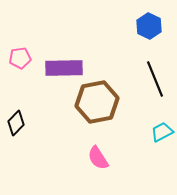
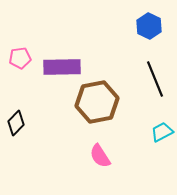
purple rectangle: moved 2 px left, 1 px up
pink semicircle: moved 2 px right, 2 px up
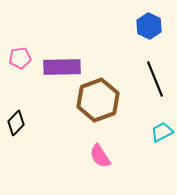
brown hexagon: moved 1 px right, 2 px up; rotated 9 degrees counterclockwise
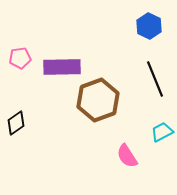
black diamond: rotated 10 degrees clockwise
pink semicircle: moved 27 px right
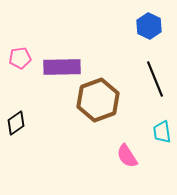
cyan trapezoid: rotated 70 degrees counterclockwise
